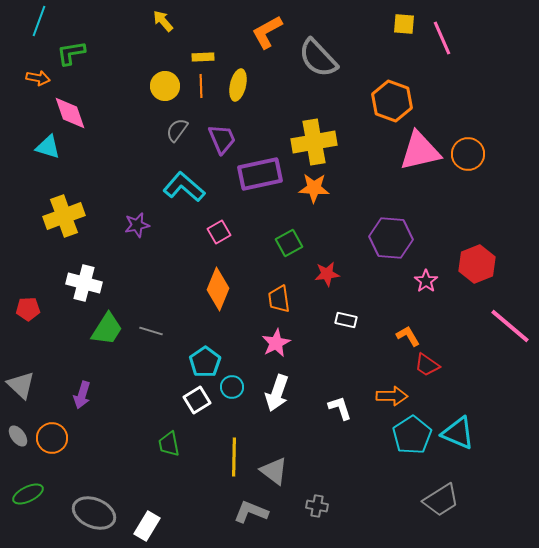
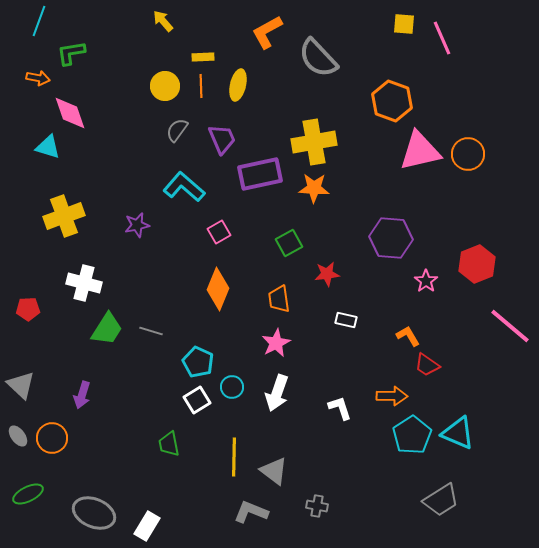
cyan pentagon at (205, 362): moved 7 px left; rotated 12 degrees counterclockwise
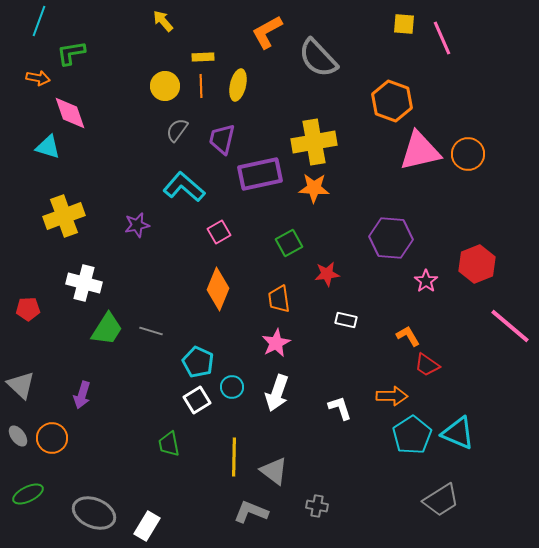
purple trapezoid at (222, 139): rotated 144 degrees counterclockwise
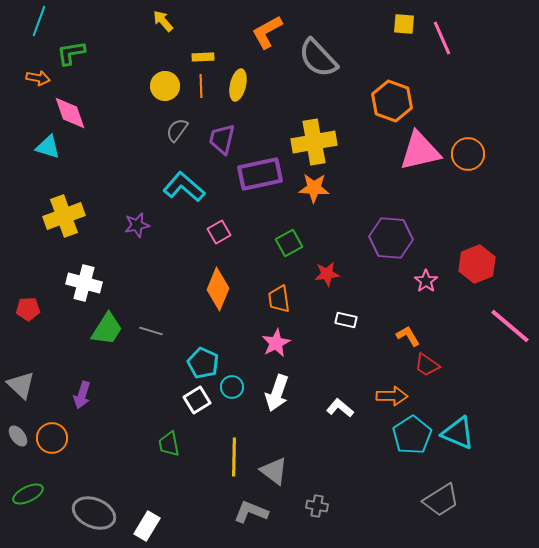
cyan pentagon at (198, 362): moved 5 px right, 1 px down
white L-shape at (340, 408): rotated 32 degrees counterclockwise
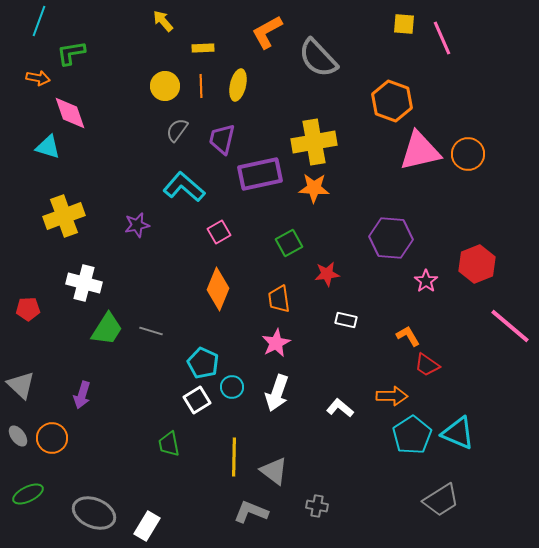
yellow rectangle at (203, 57): moved 9 px up
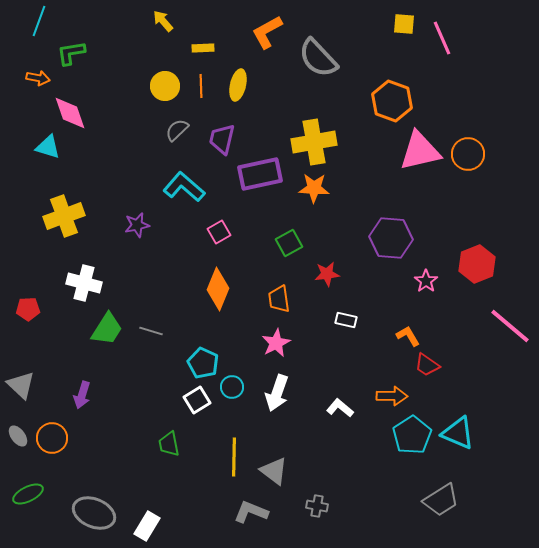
gray semicircle at (177, 130): rotated 10 degrees clockwise
